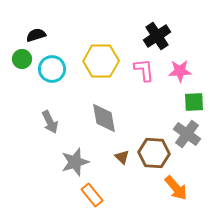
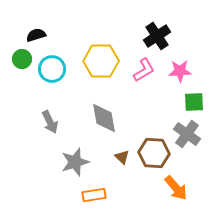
pink L-shape: rotated 65 degrees clockwise
orange rectangle: moved 2 px right; rotated 60 degrees counterclockwise
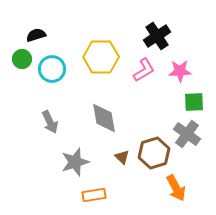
yellow hexagon: moved 4 px up
brown hexagon: rotated 20 degrees counterclockwise
orange arrow: rotated 12 degrees clockwise
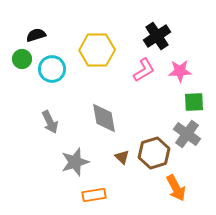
yellow hexagon: moved 4 px left, 7 px up
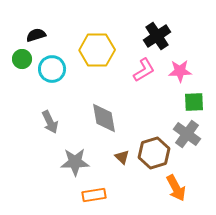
gray star: rotated 16 degrees clockwise
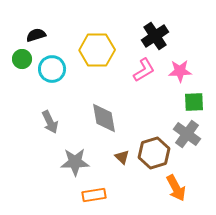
black cross: moved 2 px left
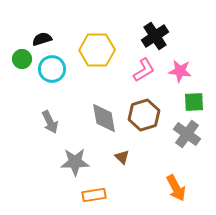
black semicircle: moved 6 px right, 4 px down
pink star: rotated 10 degrees clockwise
brown hexagon: moved 10 px left, 38 px up
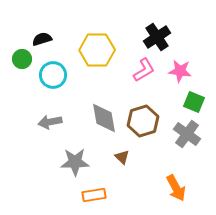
black cross: moved 2 px right, 1 px down
cyan circle: moved 1 px right, 6 px down
green square: rotated 25 degrees clockwise
brown hexagon: moved 1 px left, 6 px down
gray arrow: rotated 105 degrees clockwise
